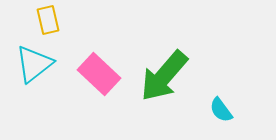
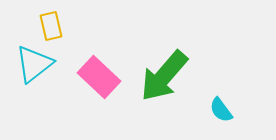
yellow rectangle: moved 3 px right, 6 px down
pink rectangle: moved 3 px down
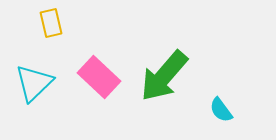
yellow rectangle: moved 3 px up
cyan triangle: moved 19 px down; rotated 6 degrees counterclockwise
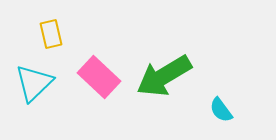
yellow rectangle: moved 11 px down
green arrow: rotated 18 degrees clockwise
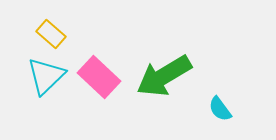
yellow rectangle: rotated 36 degrees counterclockwise
cyan triangle: moved 12 px right, 7 px up
cyan semicircle: moved 1 px left, 1 px up
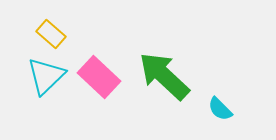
green arrow: rotated 74 degrees clockwise
cyan semicircle: rotated 8 degrees counterclockwise
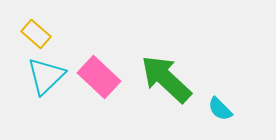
yellow rectangle: moved 15 px left
green arrow: moved 2 px right, 3 px down
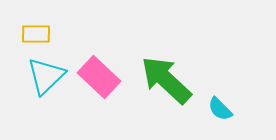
yellow rectangle: rotated 40 degrees counterclockwise
green arrow: moved 1 px down
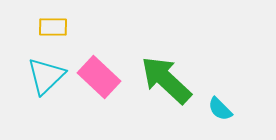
yellow rectangle: moved 17 px right, 7 px up
